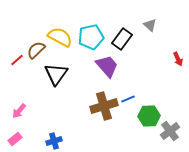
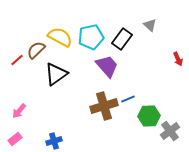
black triangle: rotated 20 degrees clockwise
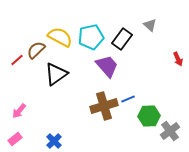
blue cross: rotated 28 degrees counterclockwise
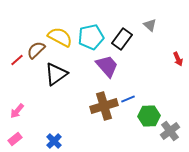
pink arrow: moved 2 px left
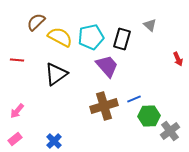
black rectangle: rotated 20 degrees counterclockwise
brown semicircle: moved 28 px up
red line: rotated 48 degrees clockwise
blue line: moved 6 px right
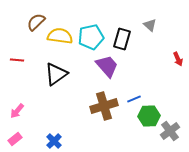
yellow semicircle: moved 1 px up; rotated 20 degrees counterclockwise
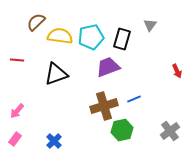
gray triangle: rotated 24 degrees clockwise
red arrow: moved 1 px left, 12 px down
purple trapezoid: moved 1 px right, 1 px down; rotated 70 degrees counterclockwise
black triangle: rotated 15 degrees clockwise
green hexagon: moved 27 px left, 14 px down; rotated 10 degrees counterclockwise
pink rectangle: rotated 16 degrees counterclockwise
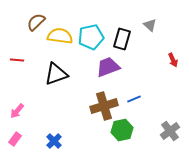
gray triangle: rotated 24 degrees counterclockwise
red arrow: moved 4 px left, 11 px up
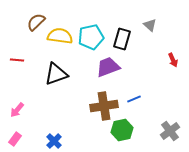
brown cross: rotated 8 degrees clockwise
pink arrow: moved 1 px up
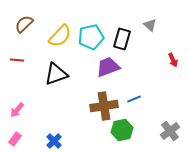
brown semicircle: moved 12 px left, 2 px down
yellow semicircle: rotated 125 degrees clockwise
